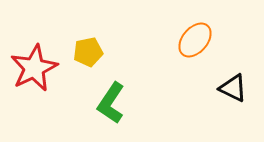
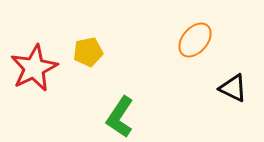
green L-shape: moved 9 px right, 14 px down
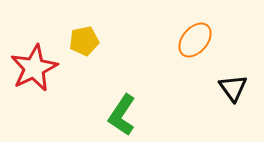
yellow pentagon: moved 4 px left, 11 px up
black triangle: rotated 28 degrees clockwise
green L-shape: moved 2 px right, 2 px up
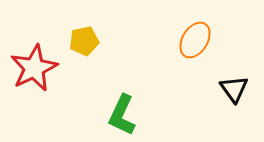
orange ellipse: rotated 9 degrees counterclockwise
black triangle: moved 1 px right, 1 px down
green L-shape: rotated 9 degrees counterclockwise
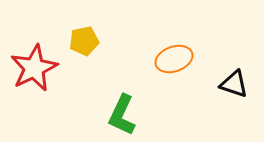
orange ellipse: moved 21 px left, 19 px down; rotated 39 degrees clockwise
black triangle: moved 5 px up; rotated 36 degrees counterclockwise
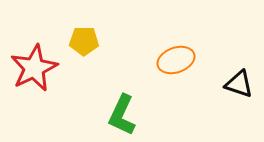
yellow pentagon: rotated 12 degrees clockwise
orange ellipse: moved 2 px right, 1 px down
black triangle: moved 5 px right
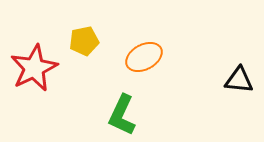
yellow pentagon: rotated 12 degrees counterclockwise
orange ellipse: moved 32 px left, 3 px up; rotated 9 degrees counterclockwise
black triangle: moved 4 px up; rotated 12 degrees counterclockwise
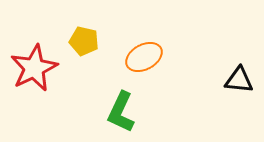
yellow pentagon: rotated 24 degrees clockwise
green L-shape: moved 1 px left, 3 px up
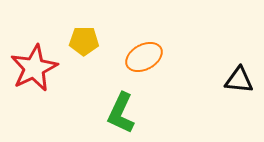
yellow pentagon: rotated 12 degrees counterclockwise
green L-shape: moved 1 px down
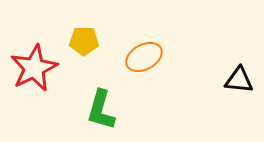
green L-shape: moved 20 px left, 3 px up; rotated 9 degrees counterclockwise
